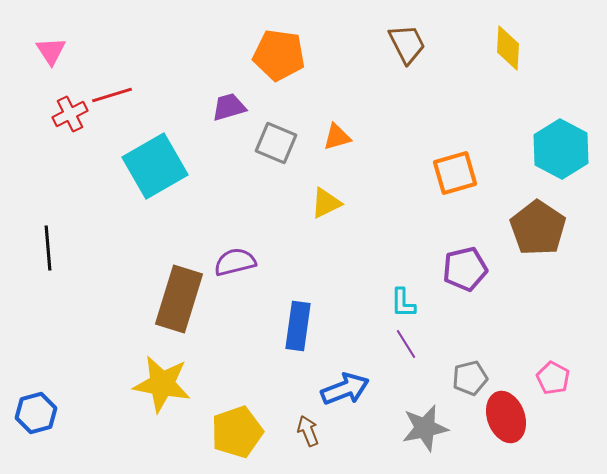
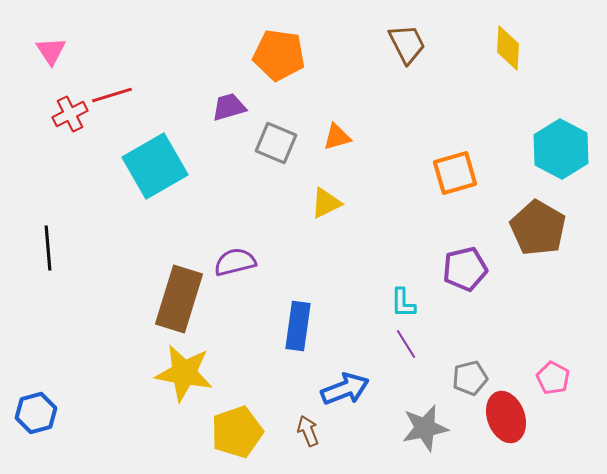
brown pentagon: rotated 4 degrees counterclockwise
yellow star: moved 22 px right, 11 px up
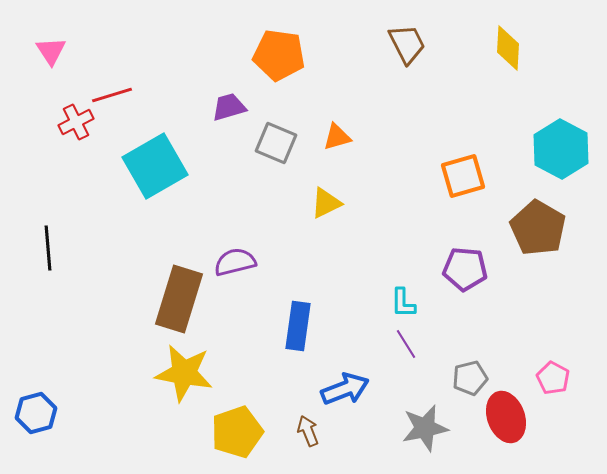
red cross: moved 6 px right, 8 px down
orange square: moved 8 px right, 3 px down
purple pentagon: rotated 18 degrees clockwise
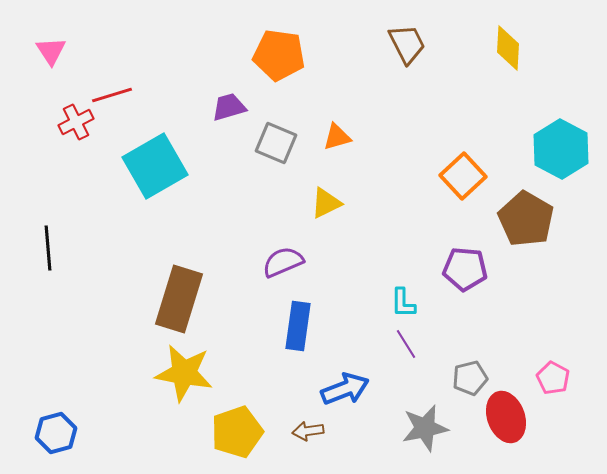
orange square: rotated 27 degrees counterclockwise
brown pentagon: moved 12 px left, 9 px up
purple semicircle: moved 48 px right; rotated 9 degrees counterclockwise
blue hexagon: moved 20 px right, 20 px down
brown arrow: rotated 76 degrees counterclockwise
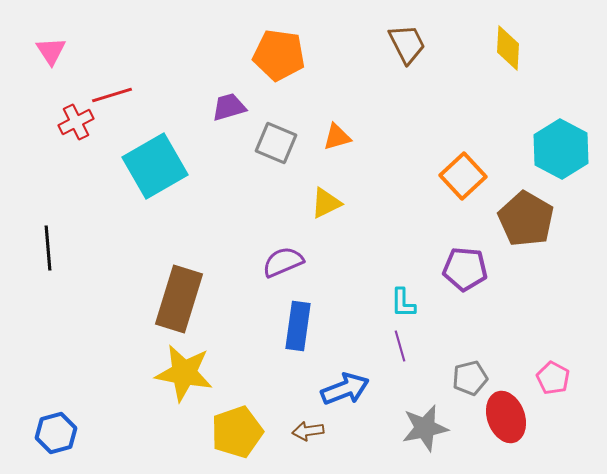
purple line: moved 6 px left, 2 px down; rotated 16 degrees clockwise
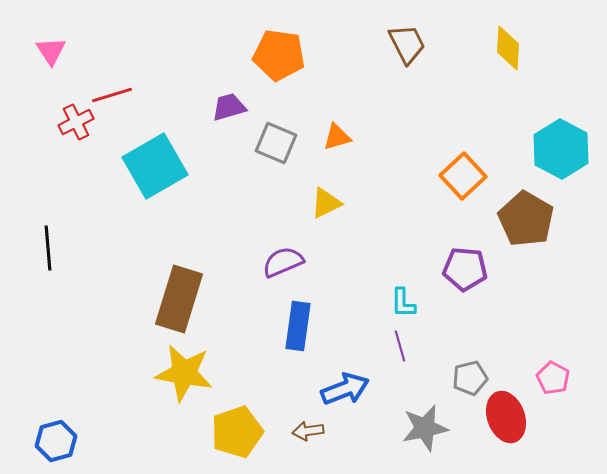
blue hexagon: moved 8 px down
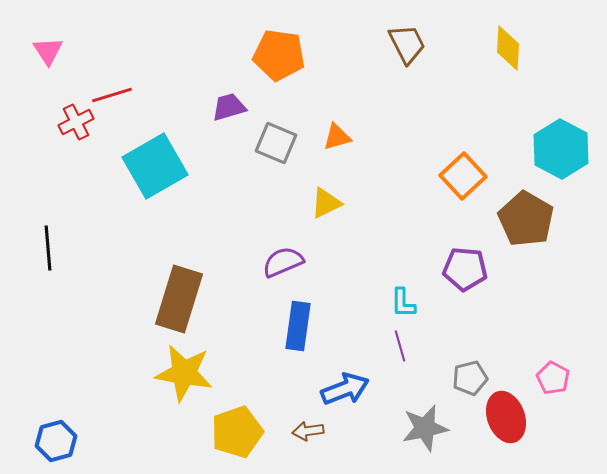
pink triangle: moved 3 px left
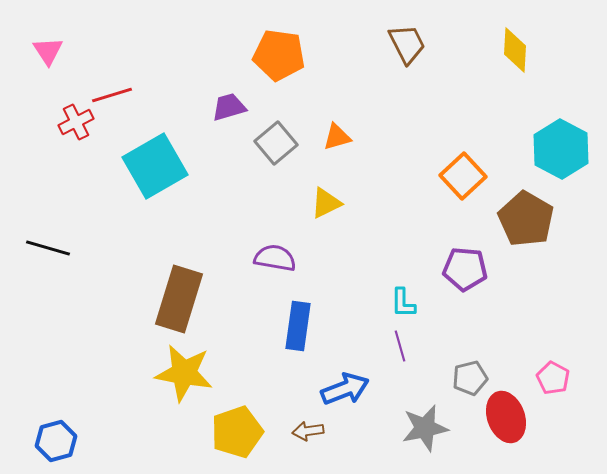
yellow diamond: moved 7 px right, 2 px down
gray square: rotated 27 degrees clockwise
black line: rotated 69 degrees counterclockwise
purple semicircle: moved 8 px left, 4 px up; rotated 33 degrees clockwise
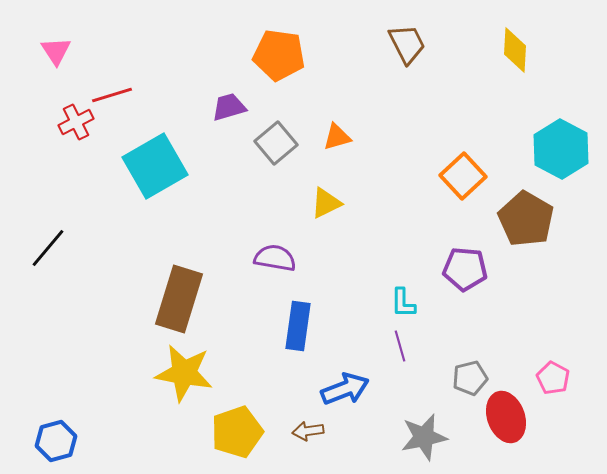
pink triangle: moved 8 px right
black line: rotated 66 degrees counterclockwise
gray star: moved 1 px left, 9 px down
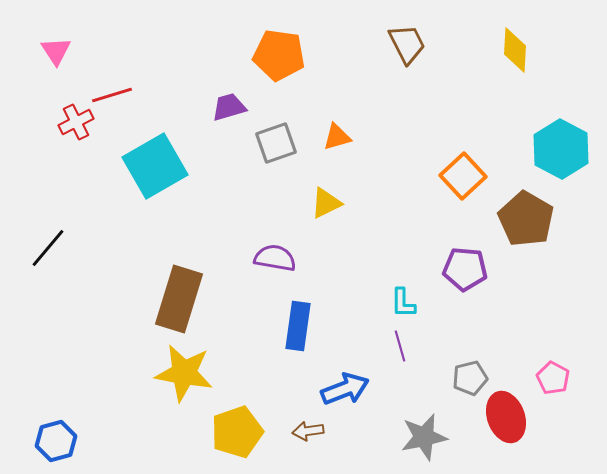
gray square: rotated 21 degrees clockwise
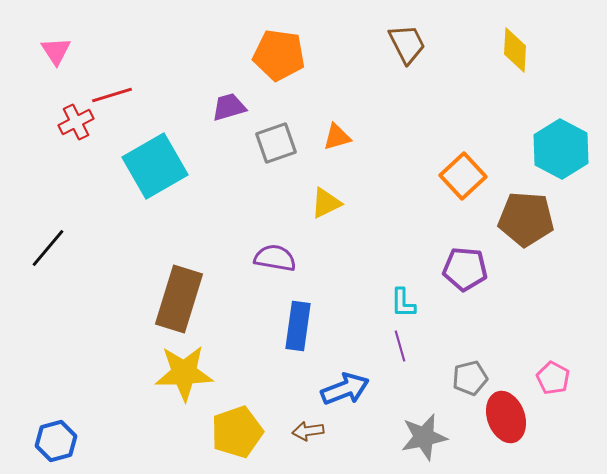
brown pentagon: rotated 26 degrees counterclockwise
yellow star: rotated 12 degrees counterclockwise
